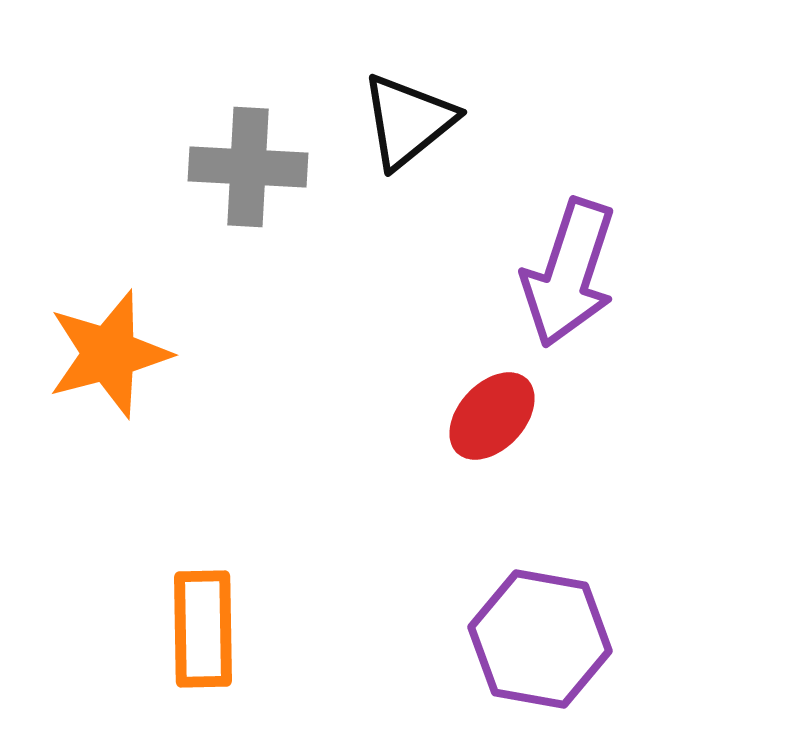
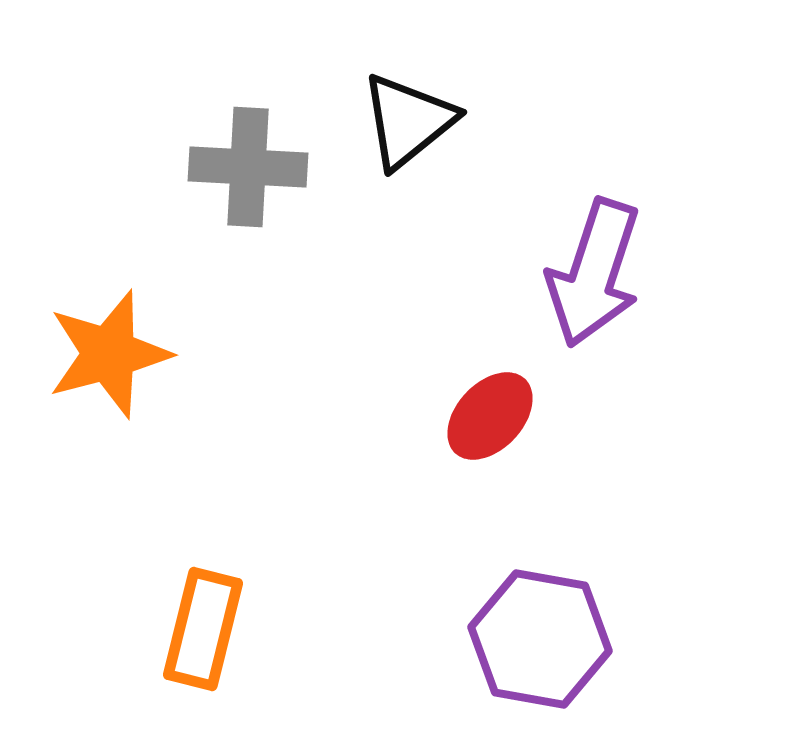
purple arrow: moved 25 px right
red ellipse: moved 2 px left
orange rectangle: rotated 15 degrees clockwise
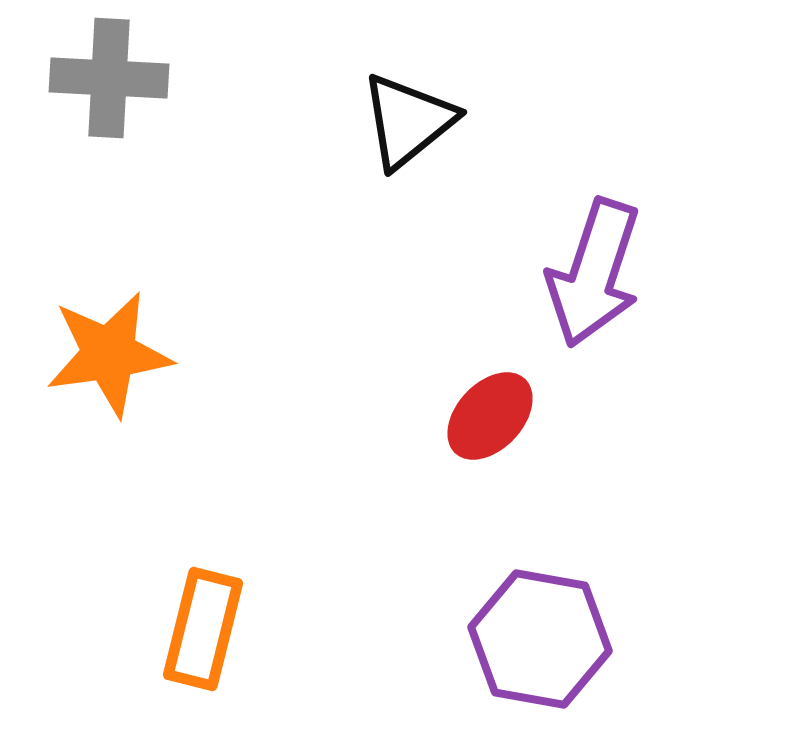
gray cross: moved 139 px left, 89 px up
orange star: rotated 7 degrees clockwise
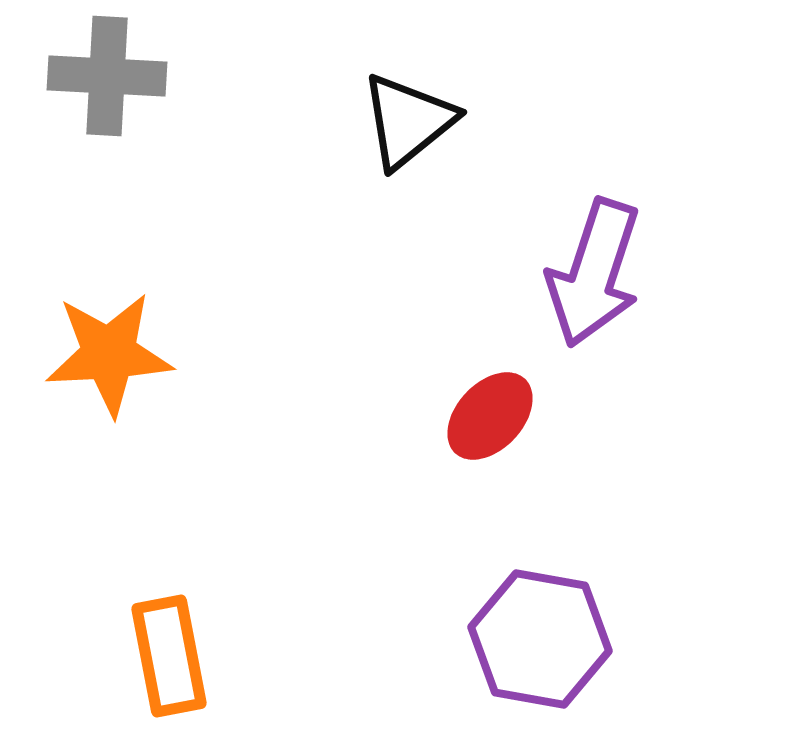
gray cross: moved 2 px left, 2 px up
orange star: rotated 5 degrees clockwise
orange rectangle: moved 34 px left, 27 px down; rotated 25 degrees counterclockwise
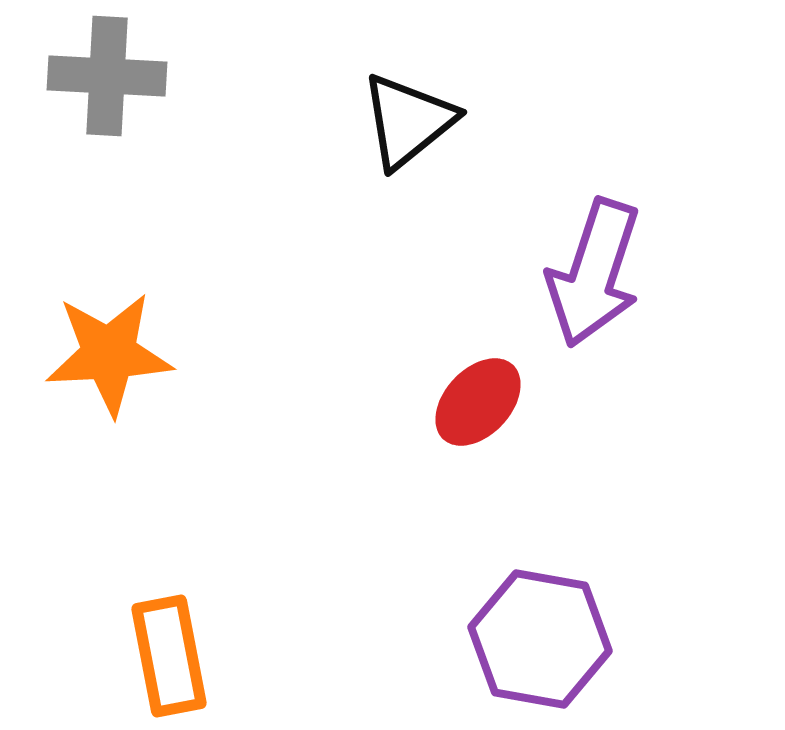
red ellipse: moved 12 px left, 14 px up
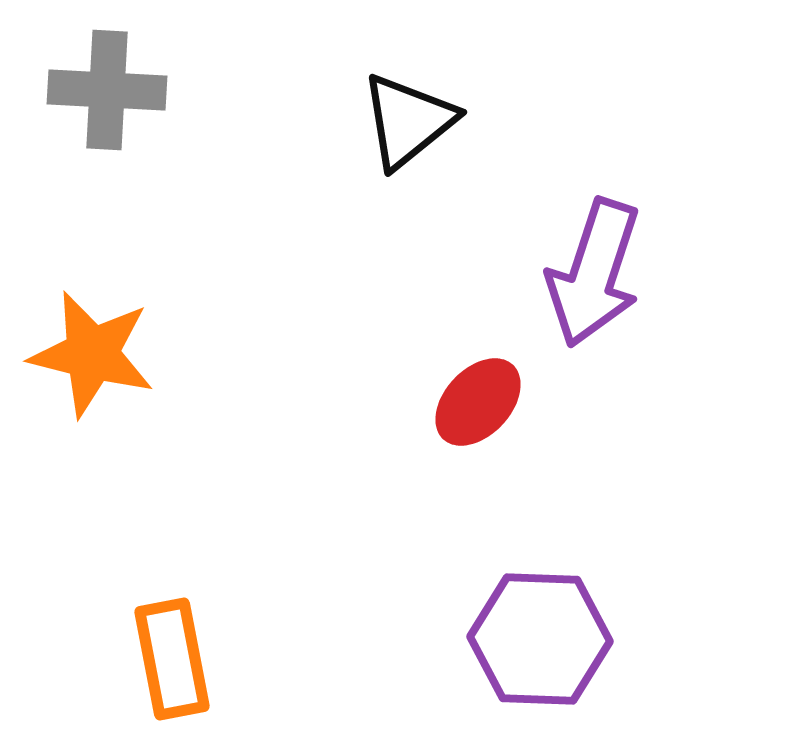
gray cross: moved 14 px down
orange star: moved 17 px left; rotated 17 degrees clockwise
purple hexagon: rotated 8 degrees counterclockwise
orange rectangle: moved 3 px right, 3 px down
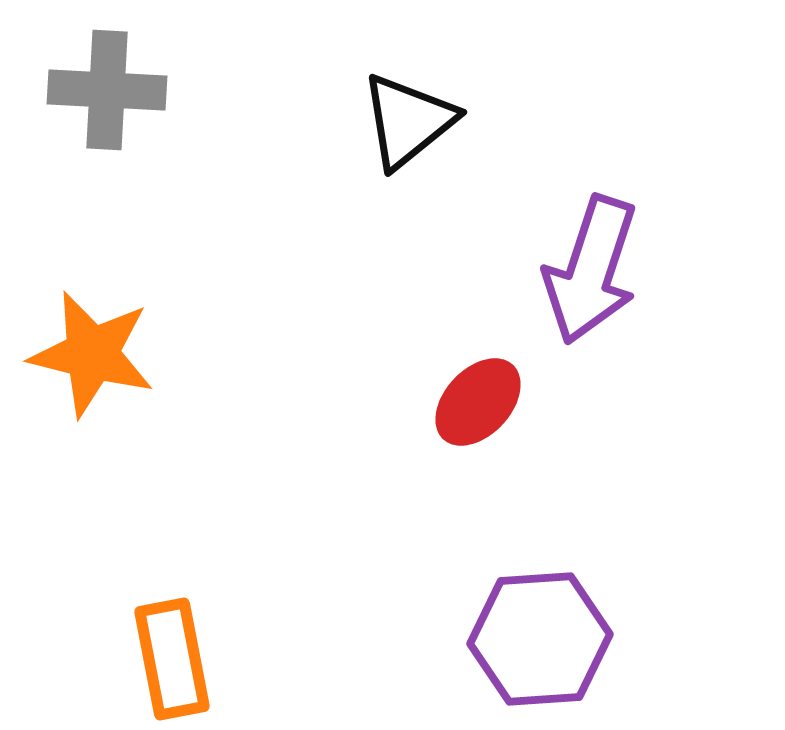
purple arrow: moved 3 px left, 3 px up
purple hexagon: rotated 6 degrees counterclockwise
